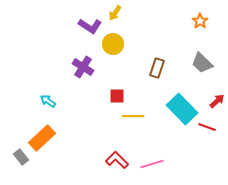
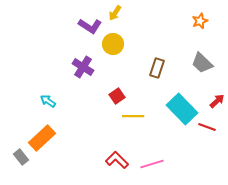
orange star: rotated 14 degrees clockwise
red square: rotated 35 degrees counterclockwise
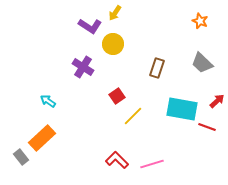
orange star: rotated 28 degrees counterclockwise
cyan rectangle: rotated 36 degrees counterclockwise
yellow line: rotated 45 degrees counterclockwise
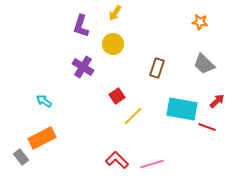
orange star: moved 1 px down; rotated 14 degrees counterclockwise
purple L-shape: moved 9 px left; rotated 75 degrees clockwise
gray trapezoid: moved 2 px right, 1 px down
cyan arrow: moved 4 px left
orange rectangle: rotated 16 degrees clockwise
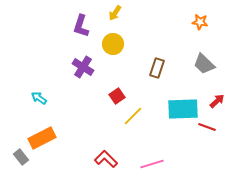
cyan arrow: moved 5 px left, 3 px up
cyan rectangle: moved 1 px right; rotated 12 degrees counterclockwise
red L-shape: moved 11 px left, 1 px up
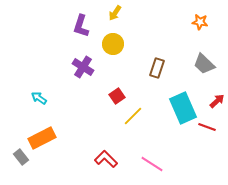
cyan rectangle: moved 1 px up; rotated 68 degrees clockwise
pink line: rotated 50 degrees clockwise
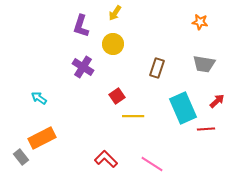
gray trapezoid: rotated 35 degrees counterclockwise
yellow line: rotated 45 degrees clockwise
red line: moved 1 px left, 2 px down; rotated 24 degrees counterclockwise
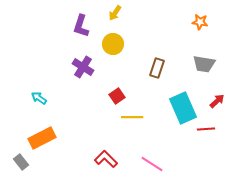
yellow line: moved 1 px left, 1 px down
gray rectangle: moved 5 px down
